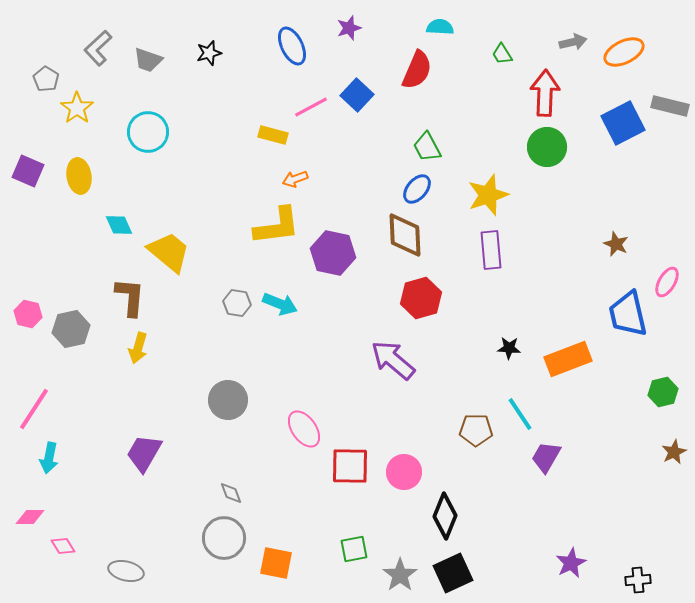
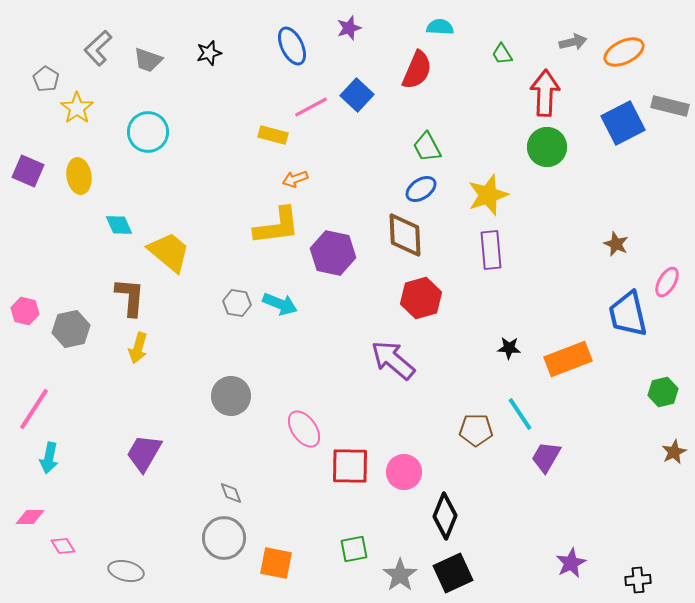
blue ellipse at (417, 189): moved 4 px right; rotated 16 degrees clockwise
pink hexagon at (28, 314): moved 3 px left, 3 px up
gray circle at (228, 400): moved 3 px right, 4 px up
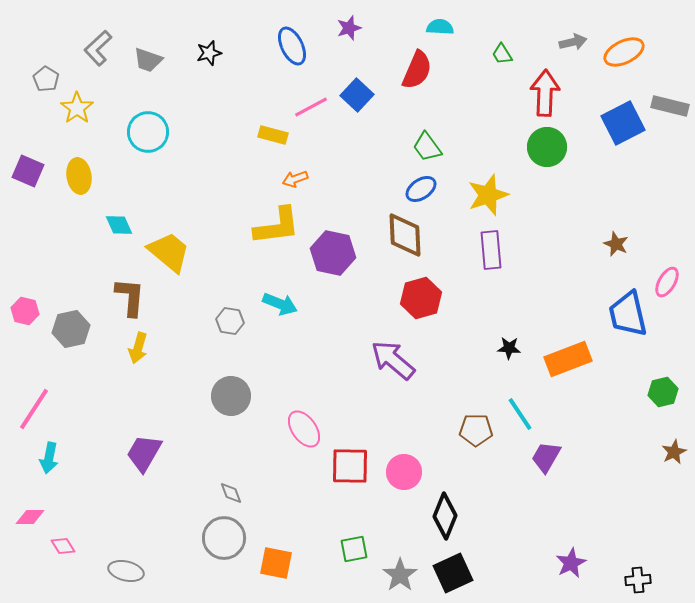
green trapezoid at (427, 147): rotated 8 degrees counterclockwise
gray hexagon at (237, 303): moved 7 px left, 18 px down
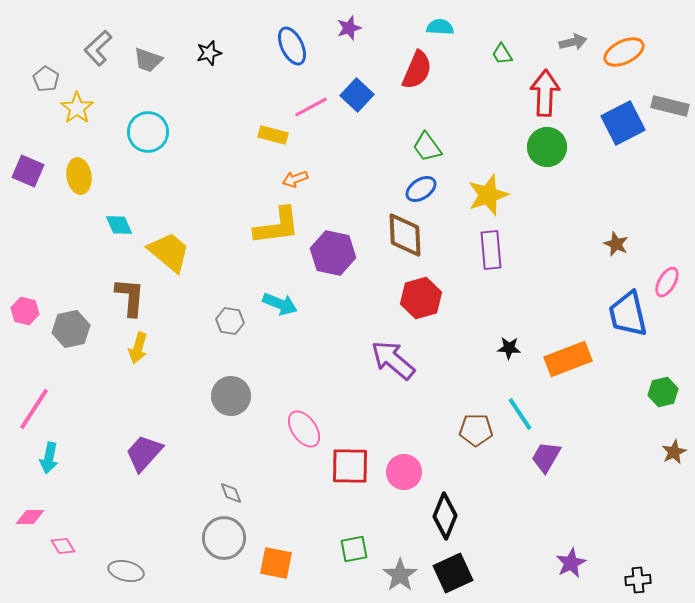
purple trapezoid at (144, 453): rotated 12 degrees clockwise
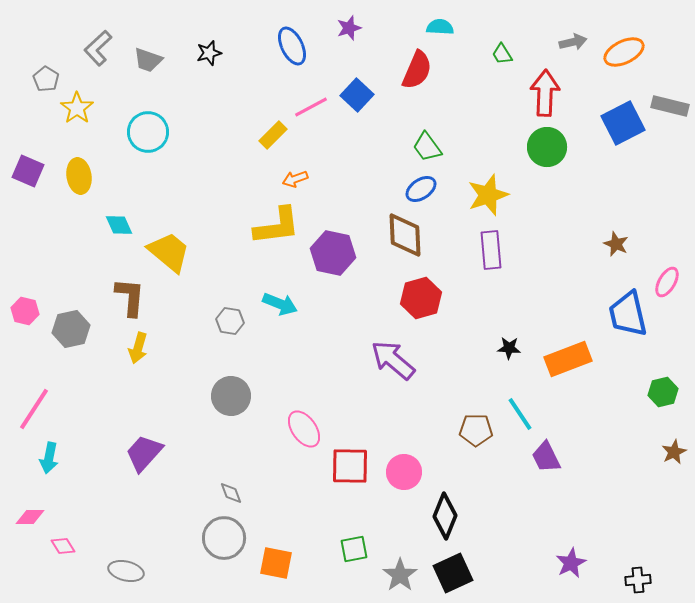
yellow rectangle at (273, 135): rotated 60 degrees counterclockwise
purple trapezoid at (546, 457): rotated 56 degrees counterclockwise
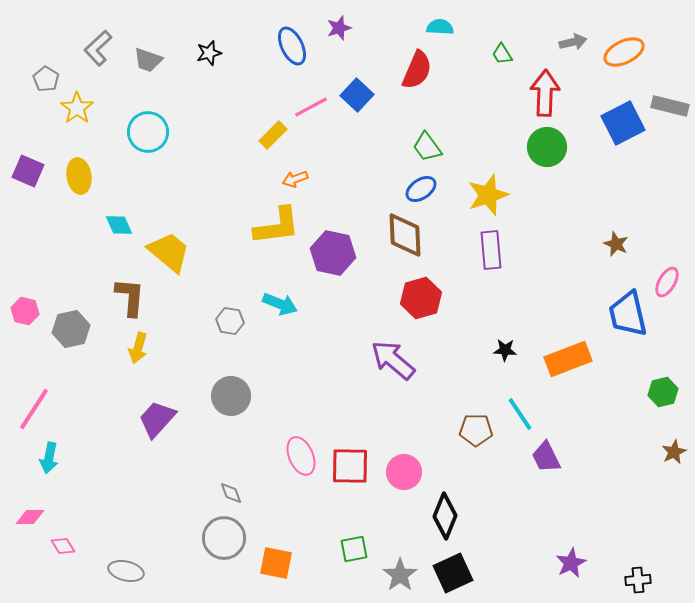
purple star at (349, 28): moved 10 px left
black star at (509, 348): moved 4 px left, 2 px down
pink ellipse at (304, 429): moved 3 px left, 27 px down; rotated 12 degrees clockwise
purple trapezoid at (144, 453): moved 13 px right, 34 px up
